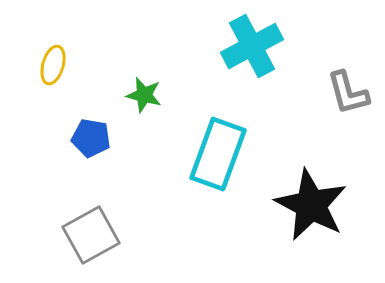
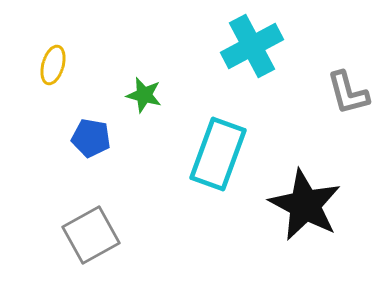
black star: moved 6 px left
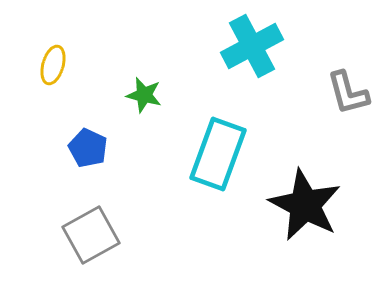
blue pentagon: moved 3 px left, 10 px down; rotated 15 degrees clockwise
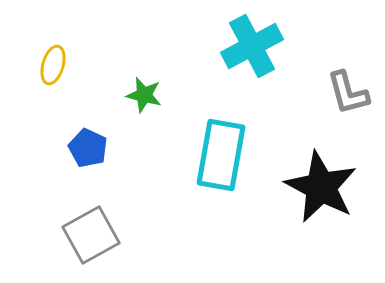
cyan rectangle: moved 3 px right, 1 px down; rotated 10 degrees counterclockwise
black star: moved 16 px right, 18 px up
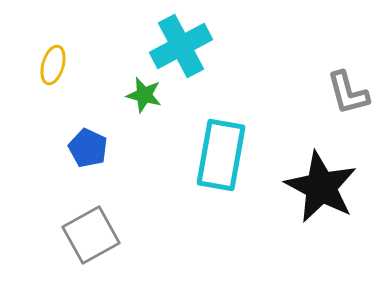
cyan cross: moved 71 px left
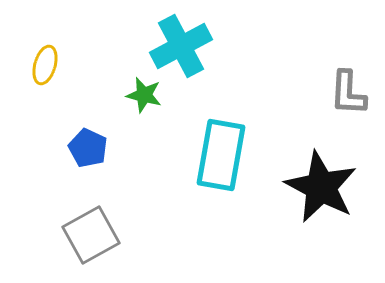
yellow ellipse: moved 8 px left
gray L-shape: rotated 18 degrees clockwise
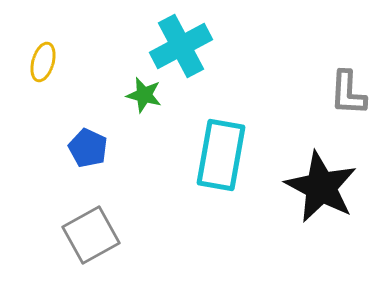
yellow ellipse: moved 2 px left, 3 px up
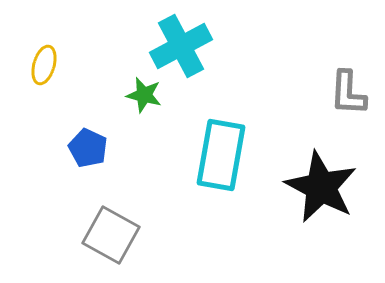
yellow ellipse: moved 1 px right, 3 px down
gray square: moved 20 px right; rotated 32 degrees counterclockwise
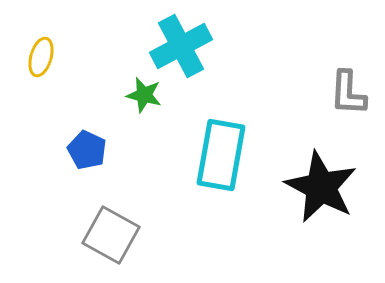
yellow ellipse: moved 3 px left, 8 px up
blue pentagon: moved 1 px left, 2 px down
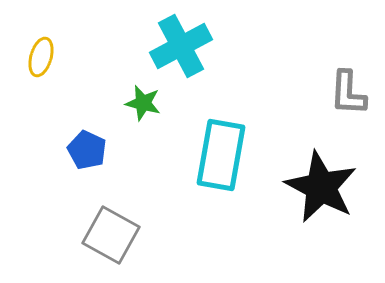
green star: moved 1 px left, 8 px down
